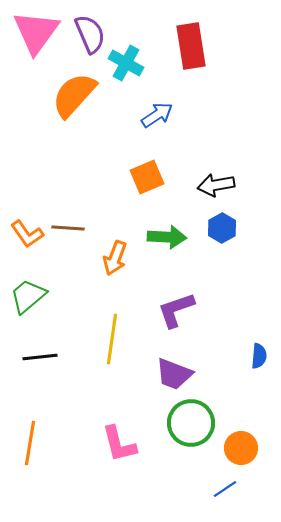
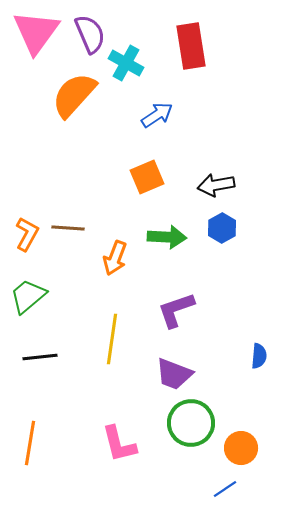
orange L-shape: rotated 116 degrees counterclockwise
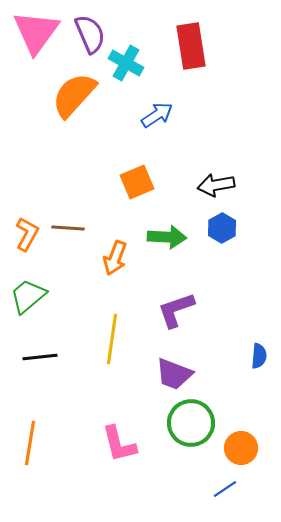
orange square: moved 10 px left, 5 px down
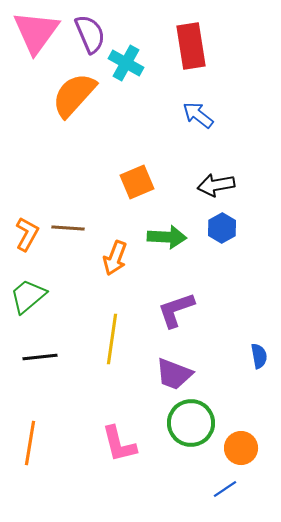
blue arrow: moved 41 px right; rotated 108 degrees counterclockwise
blue semicircle: rotated 15 degrees counterclockwise
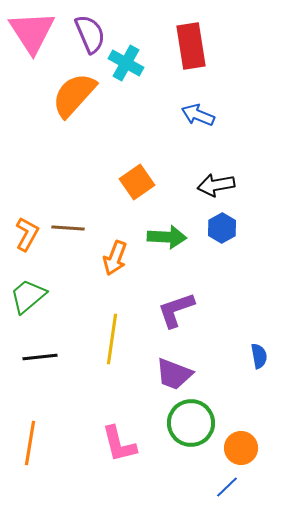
pink triangle: moved 4 px left; rotated 9 degrees counterclockwise
blue arrow: rotated 16 degrees counterclockwise
orange square: rotated 12 degrees counterclockwise
blue line: moved 2 px right, 2 px up; rotated 10 degrees counterclockwise
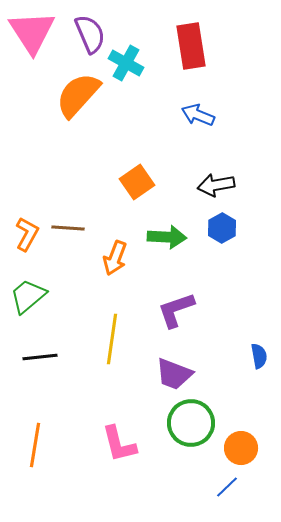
orange semicircle: moved 4 px right
orange line: moved 5 px right, 2 px down
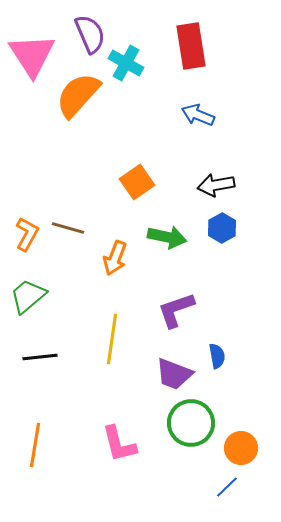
pink triangle: moved 23 px down
brown line: rotated 12 degrees clockwise
green arrow: rotated 9 degrees clockwise
blue semicircle: moved 42 px left
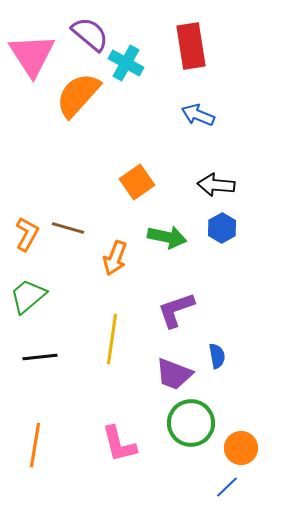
purple semicircle: rotated 27 degrees counterclockwise
black arrow: rotated 15 degrees clockwise
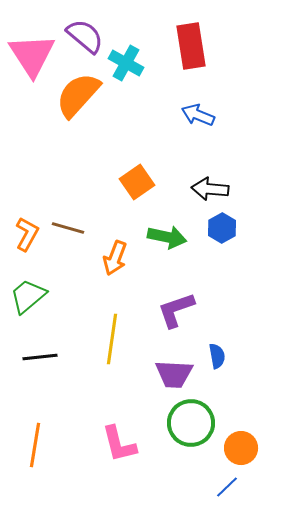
purple semicircle: moved 5 px left, 2 px down
black arrow: moved 6 px left, 4 px down
purple trapezoid: rotated 18 degrees counterclockwise
